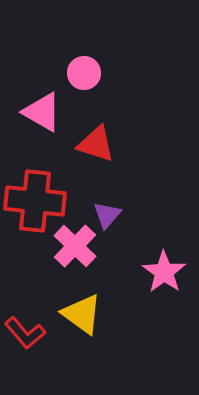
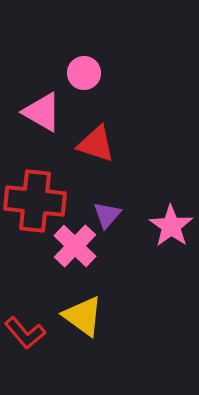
pink star: moved 7 px right, 46 px up
yellow triangle: moved 1 px right, 2 px down
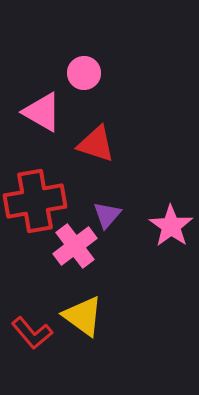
red cross: rotated 16 degrees counterclockwise
pink cross: rotated 9 degrees clockwise
red L-shape: moved 7 px right
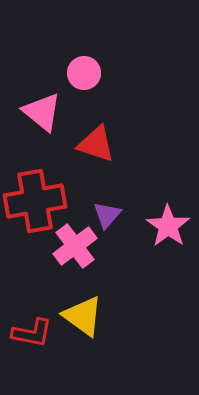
pink triangle: rotated 9 degrees clockwise
pink star: moved 3 px left
red L-shape: rotated 39 degrees counterclockwise
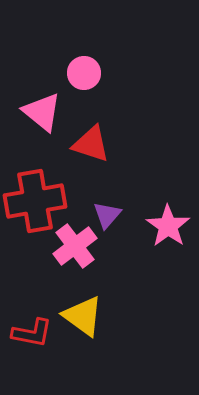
red triangle: moved 5 px left
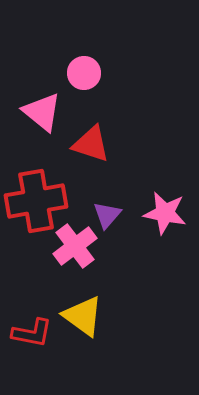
red cross: moved 1 px right
pink star: moved 3 px left, 13 px up; rotated 24 degrees counterclockwise
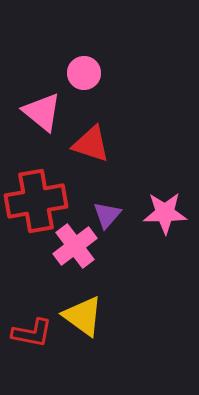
pink star: rotated 12 degrees counterclockwise
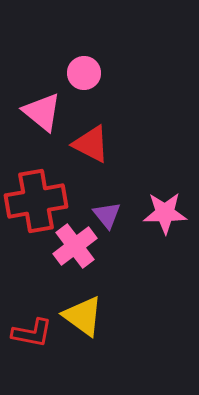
red triangle: rotated 9 degrees clockwise
purple triangle: rotated 20 degrees counterclockwise
